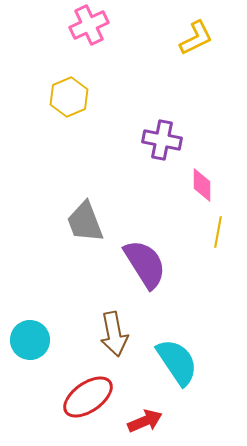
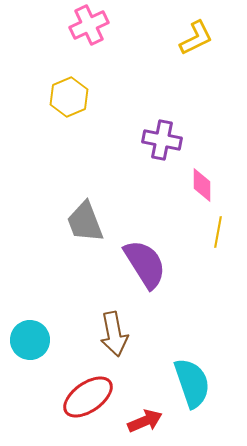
cyan semicircle: moved 15 px right, 21 px down; rotated 15 degrees clockwise
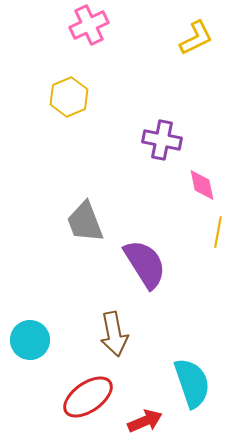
pink diamond: rotated 12 degrees counterclockwise
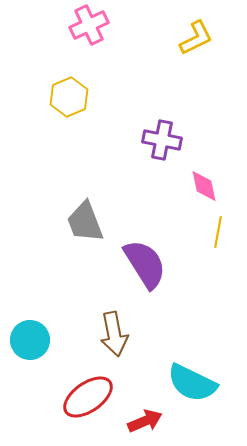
pink diamond: moved 2 px right, 1 px down
cyan semicircle: rotated 135 degrees clockwise
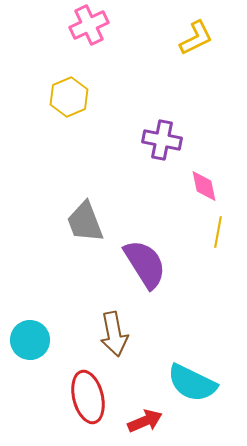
red ellipse: rotated 69 degrees counterclockwise
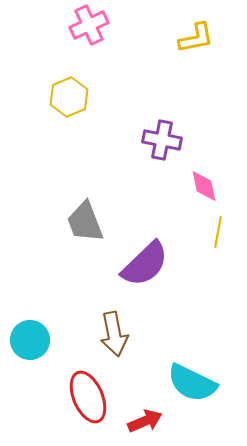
yellow L-shape: rotated 15 degrees clockwise
purple semicircle: rotated 78 degrees clockwise
red ellipse: rotated 9 degrees counterclockwise
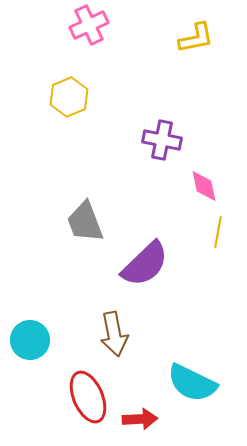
red arrow: moved 5 px left, 2 px up; rotated 20 degrees clockwise
